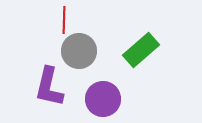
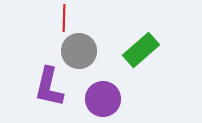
red line: moved 2 px up
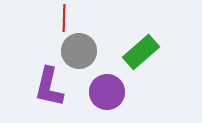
green rectangle: moved 2 px down
purple circle: moved 4 px right, 7 px up
